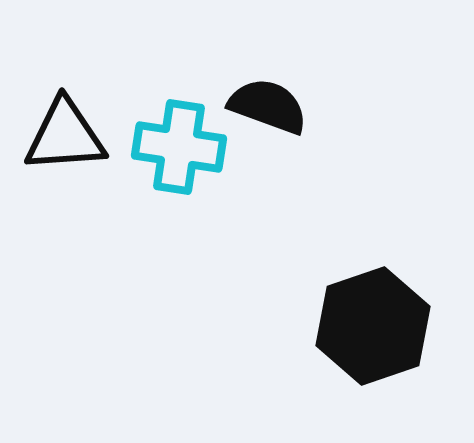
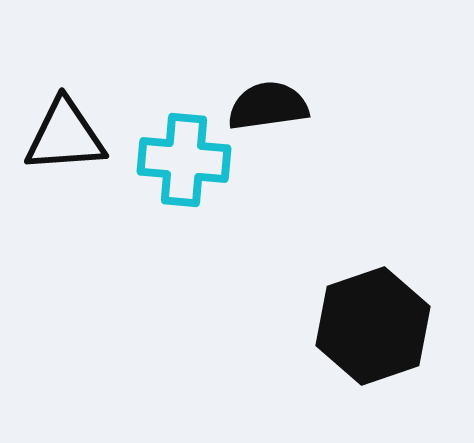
black semicircle: rotated 28 degrees counterclockwise
cyan cross: moved 5 px right, 13 px down; rotated 4 degrees counterclockwise
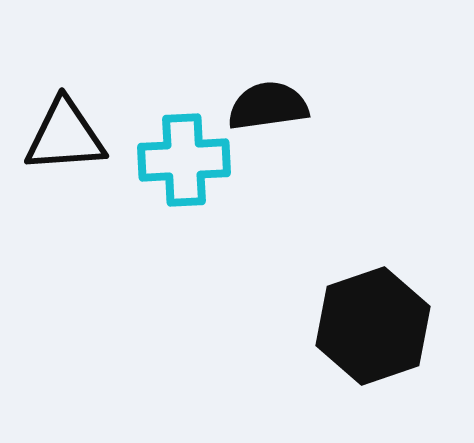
cyan cross: rotated 8 degrees counterclockwise
